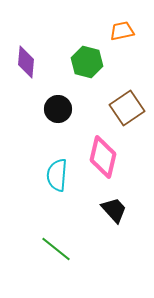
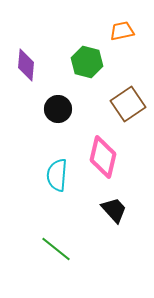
purple diamond: moved 3 px down
brown square: moved 1 px right, 4 px up
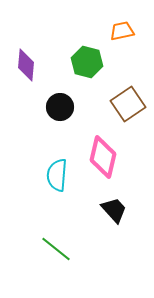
black circle: moved 2 px right, 2 px up
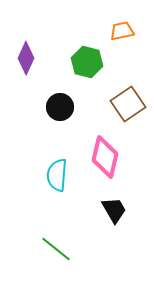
purple diamond: moved 7 px up; rotated 20 degrees clockwise
pink diamond: moved 2 px right
black trapezoid: rotated 12 degrees clockwise
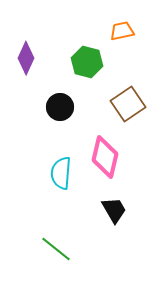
cyan semicircle: moved 4 px right, 2 px up
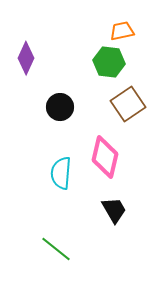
green hexagon: moved 22 px right; rotated 8 degrees counterclockwise
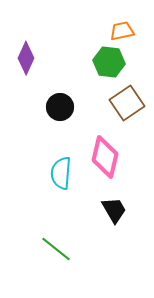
brown square: moved 1 px left, 1 px up
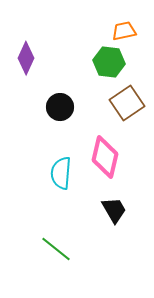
orange trapezoid: moved 2 px right
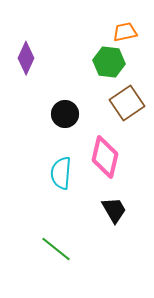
orange trapezoid: moved 1 px right, 1 px down
black circle: moved 5 px right, 7 px down
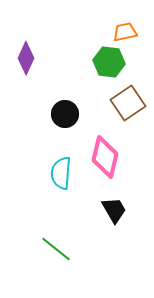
brown square: moved 1 px right
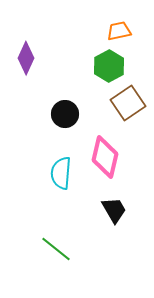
orange trapezoid: moved 6 px left, 1 px up
green hexagon: moved 4 px down; rotated 24 degrees clockwise
